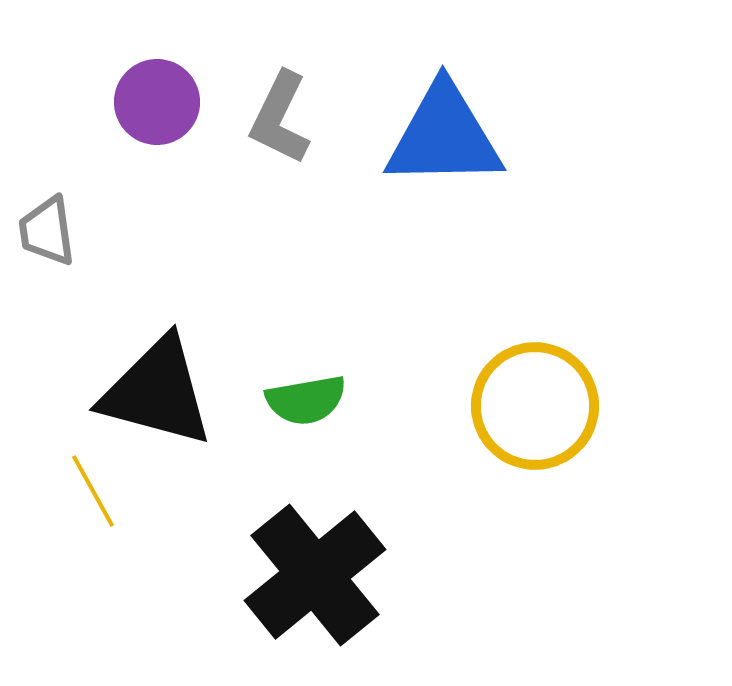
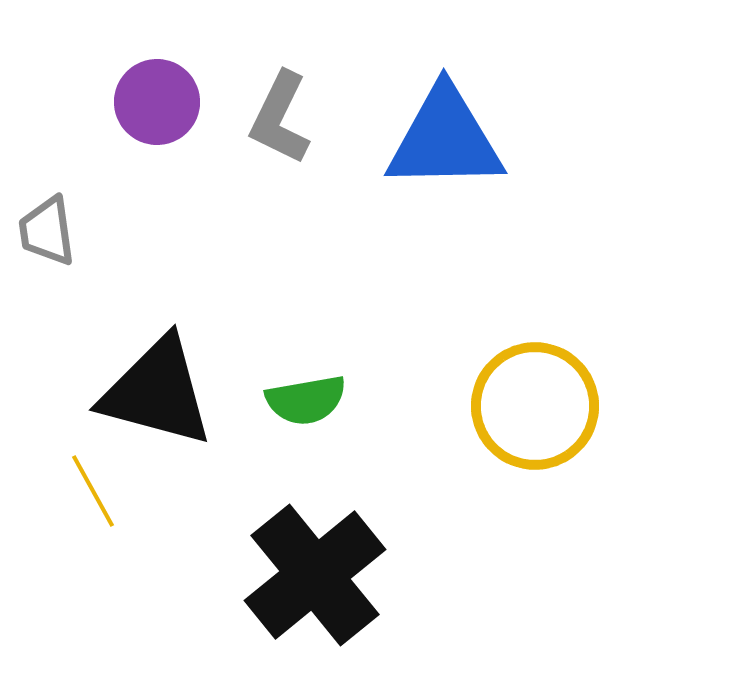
blue triangle: moved 1 px right, 3 px down
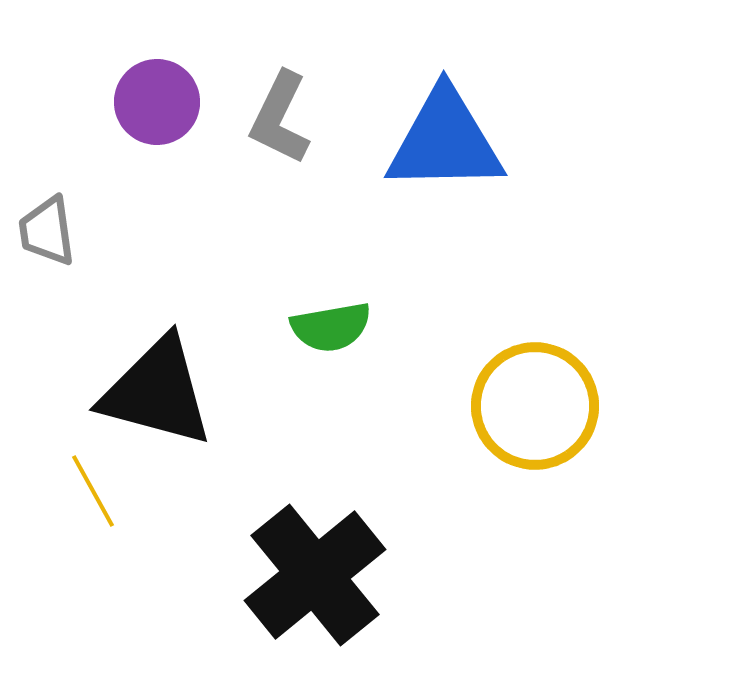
blue triangle: moved 2 px down
green semicircle: moved 25 px right, 73 px up
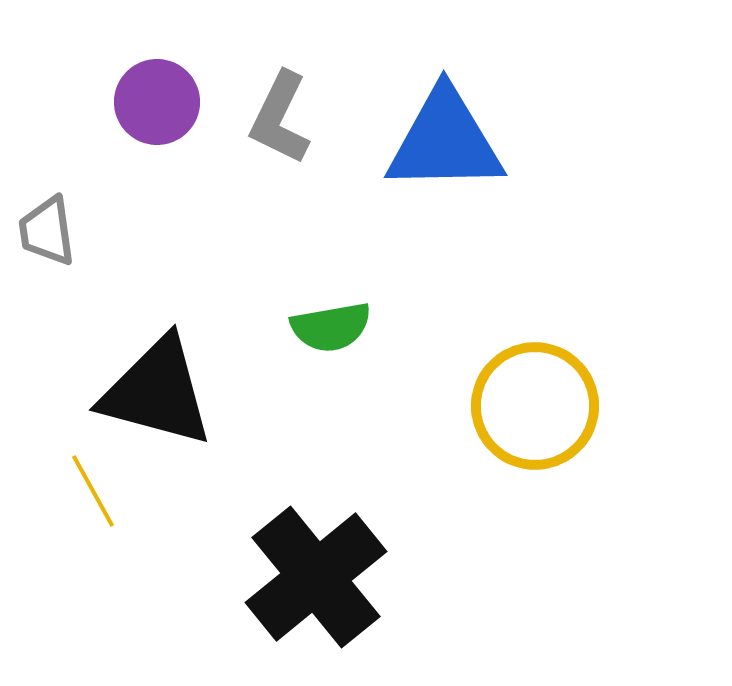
black cross: moved 1 px right, 2 px down
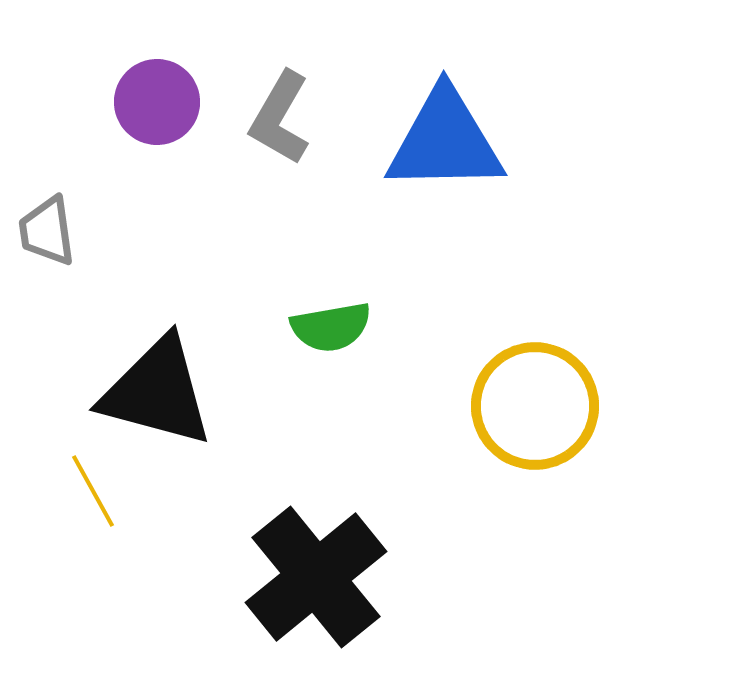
gray L-shape: rotated 4 degrees clockwise
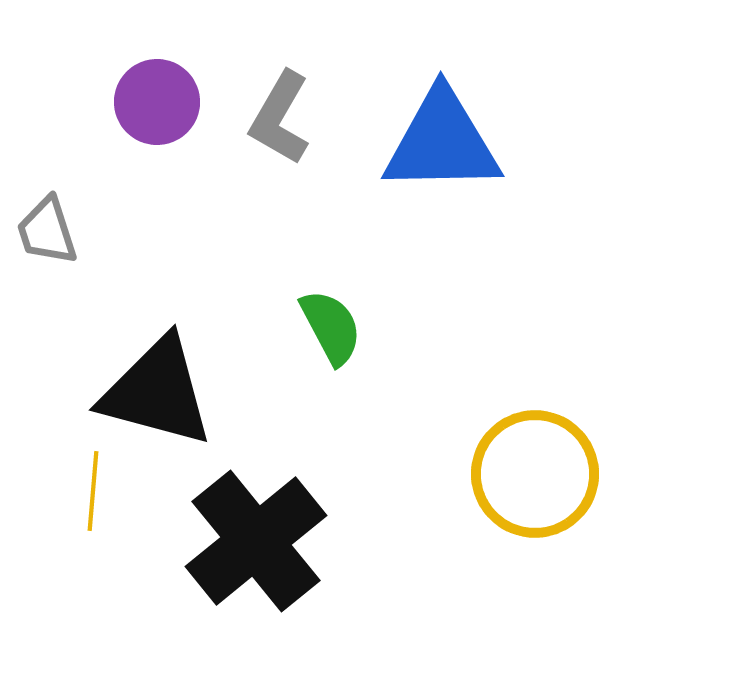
blue triangle: moved 3 px left, 1 px down
gray trapezoid: rotated 10 degrees counterclockwise
green semicircle: rotated 108 degrees counterclockwise
yellow circle: moved 68 px down
yellow line: rotated 34 degrees clockwise
black cross: moved 60 px left, 36 px up
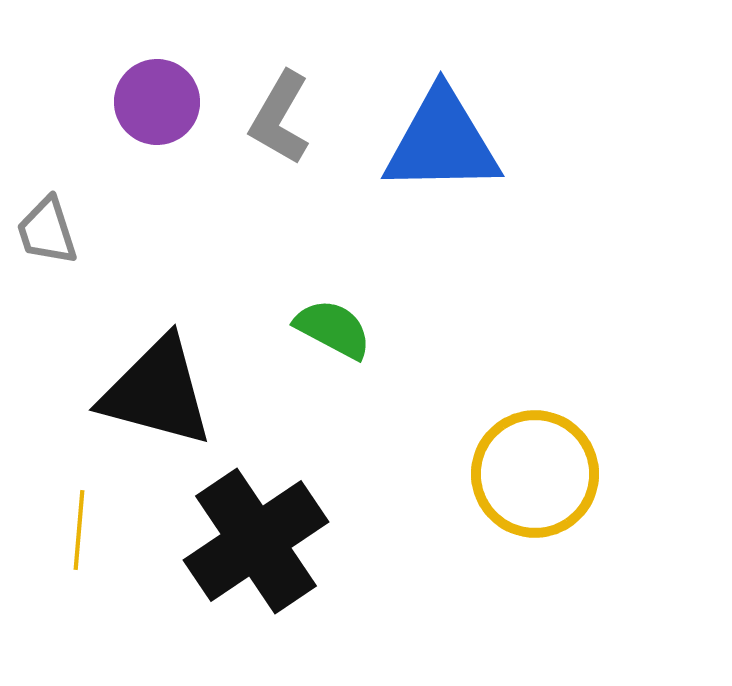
green semicircle: moved 2 px right, 2 px down; rotated 34 degrees counterclockwise
yellow line: moved 14 px left, 39 px down
black cross: rotated 5 degrees clockwise
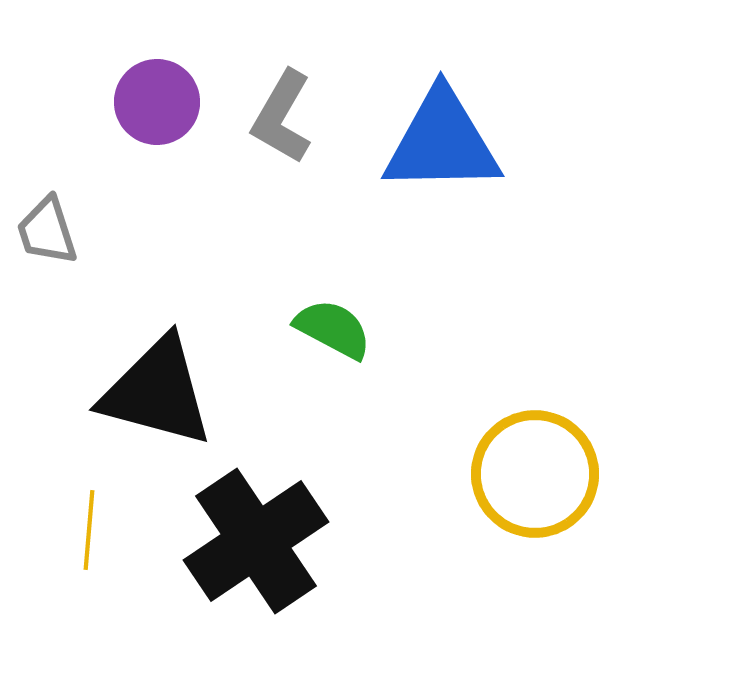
gray L-shape: moved 2 px right, 1 px up
yellow line: moved 10 px right
